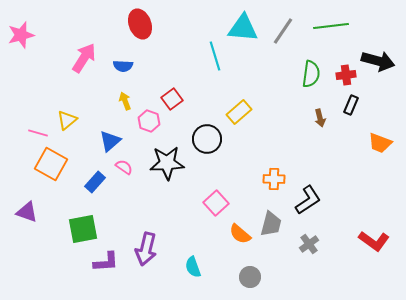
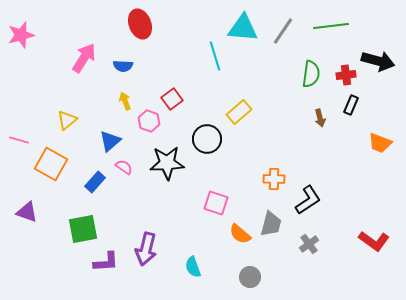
pink line: moved 19 px left, 7 px down
pink square: rotated 30 degrees counterclockwise
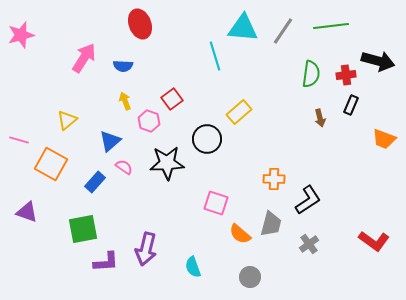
orange trapezoid: moved 4 px right, 4 px up
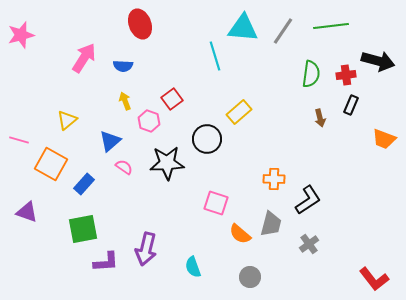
blue rectangle: moved 11 px left, 2 px down
red L-shape: moved 38 px down; rotated 16 degrees clockwise
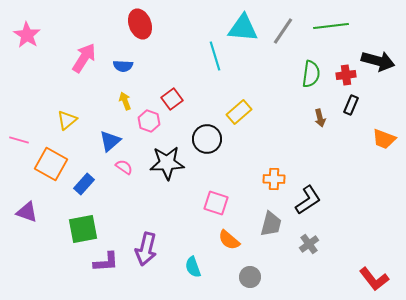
pink star: moved 6 px right; rotated 24 degrees counterclockwise
orange semicircle: moved 11 px left, 6 px down
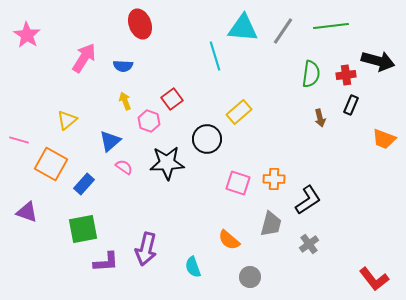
pink square: moved 22 px right, 20 px up
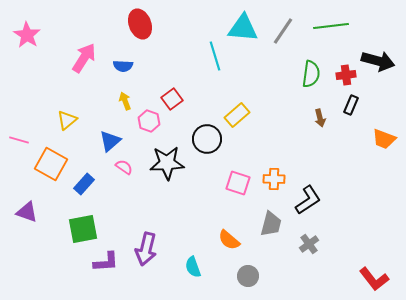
yellow rectangle: moved 2 px left, 3 px down
gray circle: moved 2 px left, 1 px up
